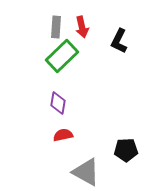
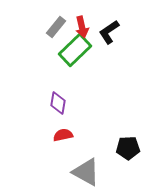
gray rectangle: rotated 35 degrees clockwise
black L-shape: moved 10 px left, 9 px up; rotated 30 degrees clockwise
green rectangle: moved 13 px right, 6 px up
black pentagon: moved 2 px right, 2 px up
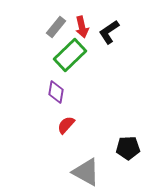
green rectangle: moved 5 px left, 5 px down
purple diamond: moved 2 px left, 11 px up
red semicircle: moved 3 px right, 10 px up; rotated 36 degrees counterclockwise
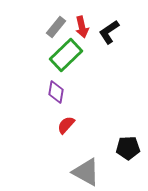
green rectangle: moved 4 px left
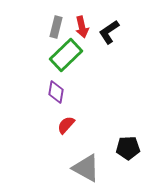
gray rectangle: rotated 25 degrees counterclockwise
gray triangle: moved 4 px up
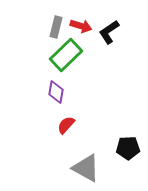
red arrow: moved 1 px left, 1 px up; rotated 60 degrees counterclockwise
